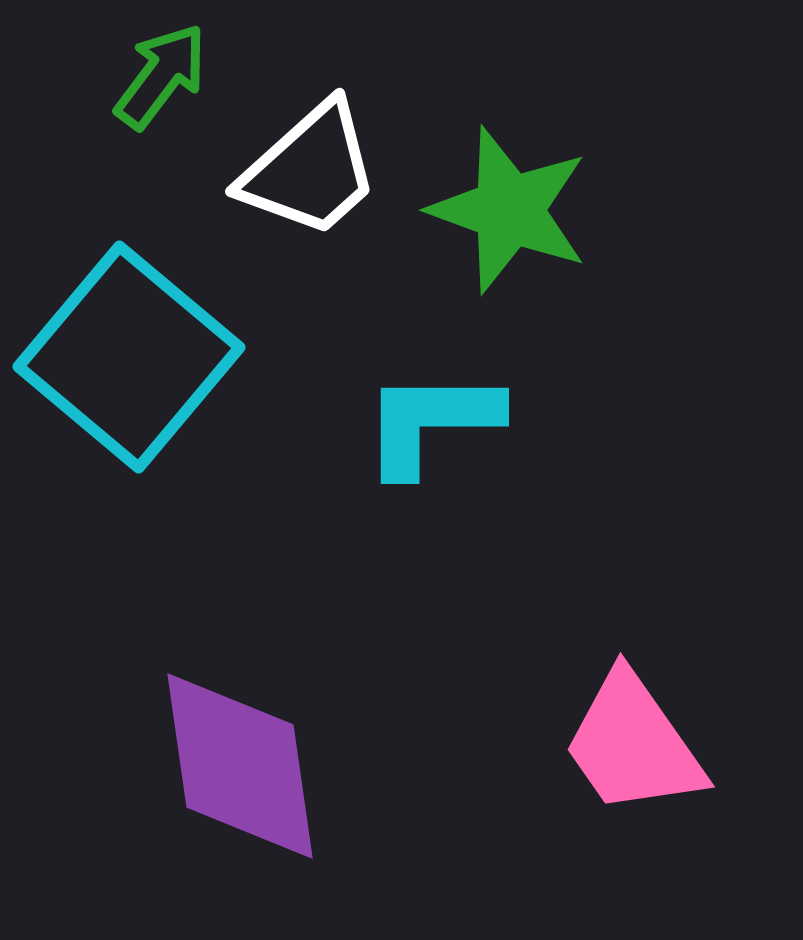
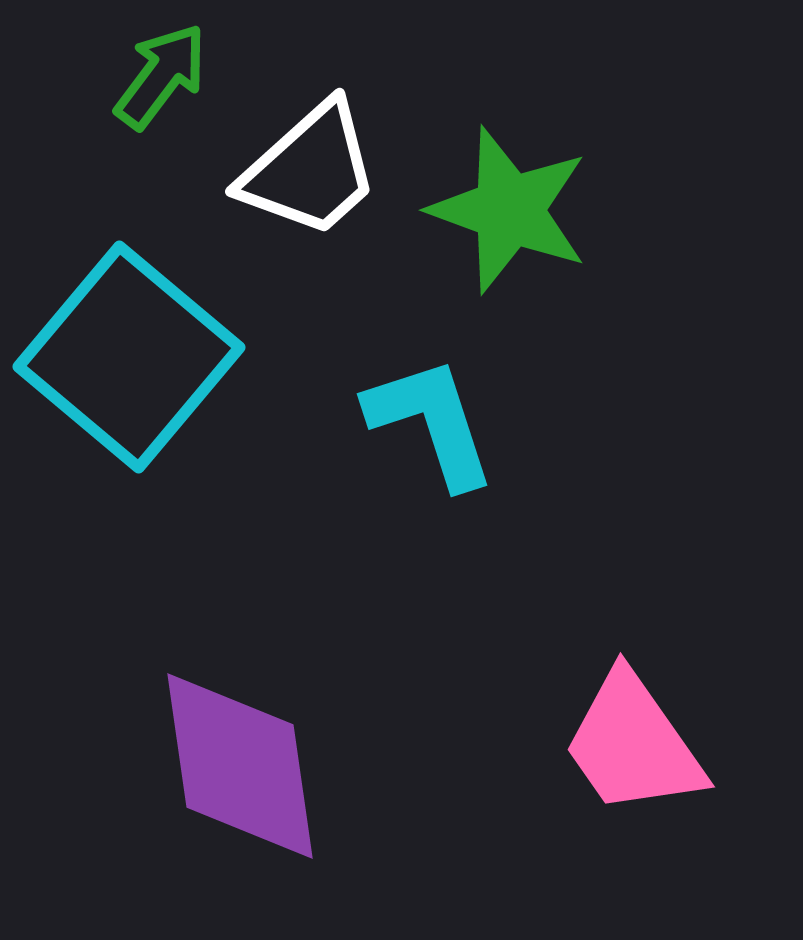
cyan L-shape: rotated 72 degrees clockwise
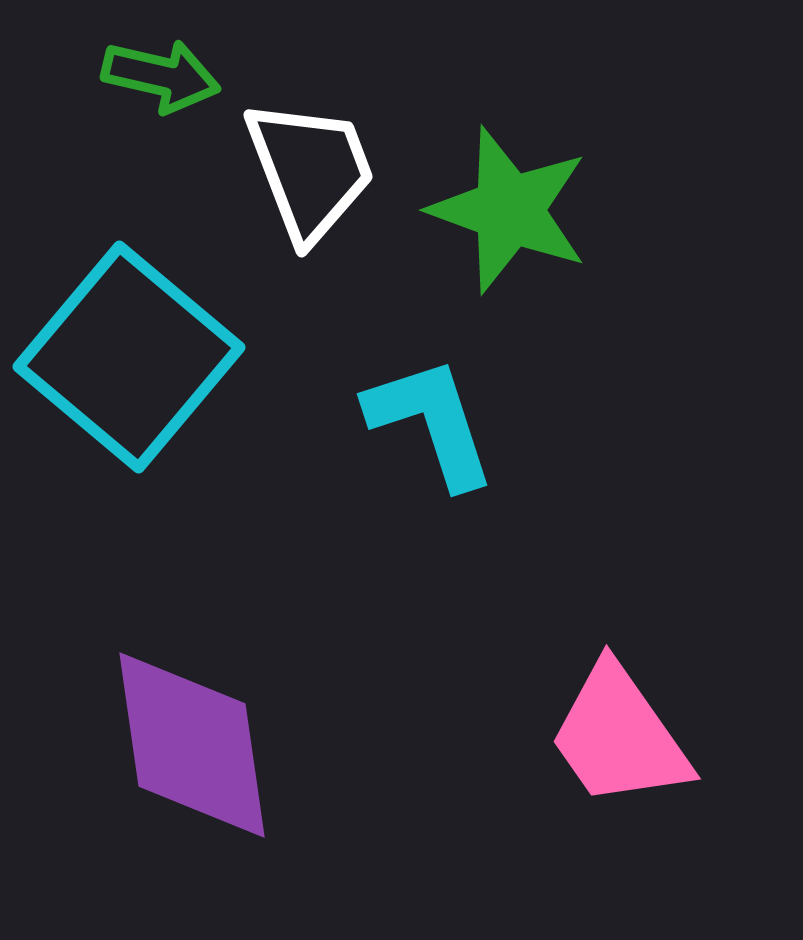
green arrow: rotated 66 degrees clockwise
white trapezoid: rotated 69 degrees counterclockwise
pink trapezoid: moved 14 px left, 8 px up
purple diamond: moved 48 px left, 21 px up
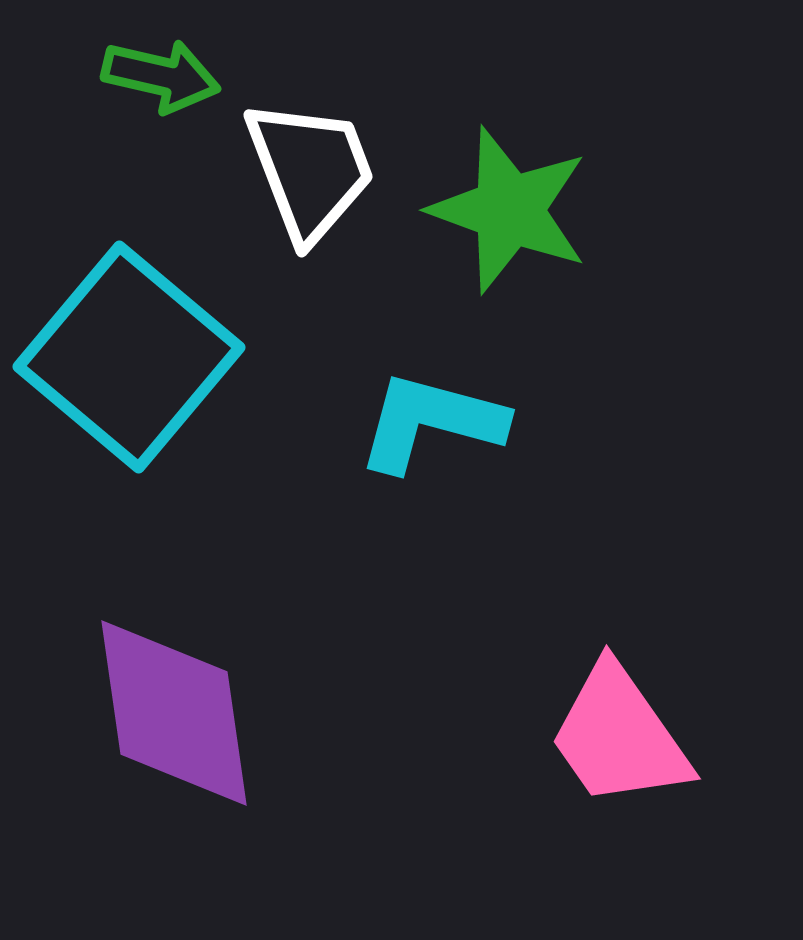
cyan L-shape: rotated 57 degrees counterclockwise
purple diamond: moved 18 px left, 32 px up
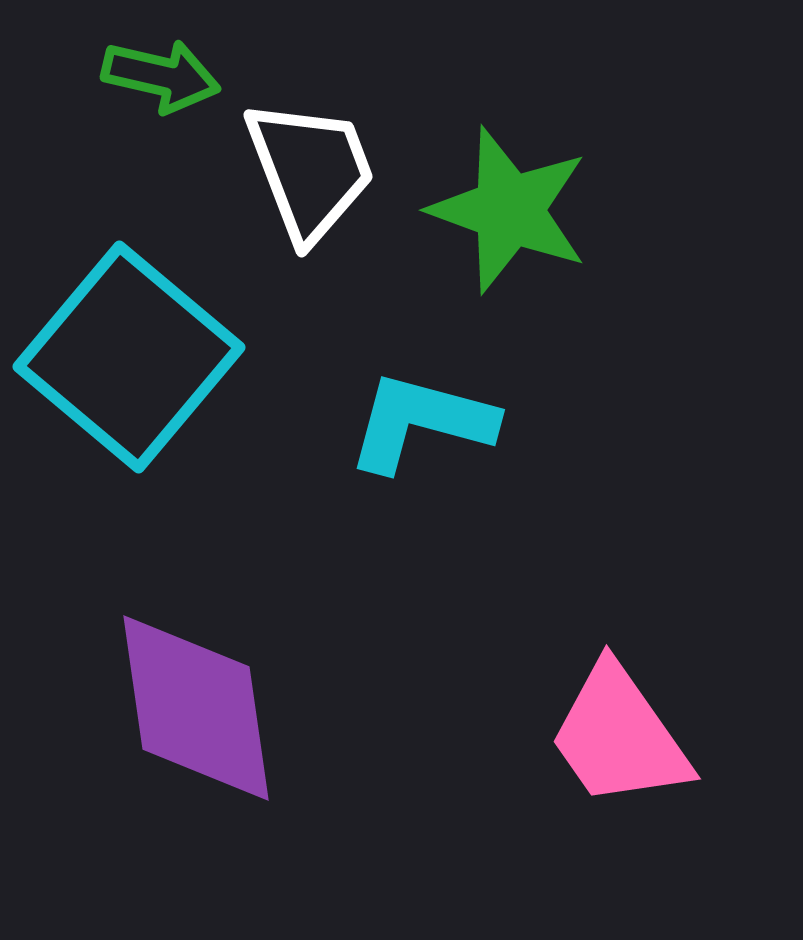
cyan L-shape: moved 10 px left
purple diamond: moved 22 px right, 5 px up
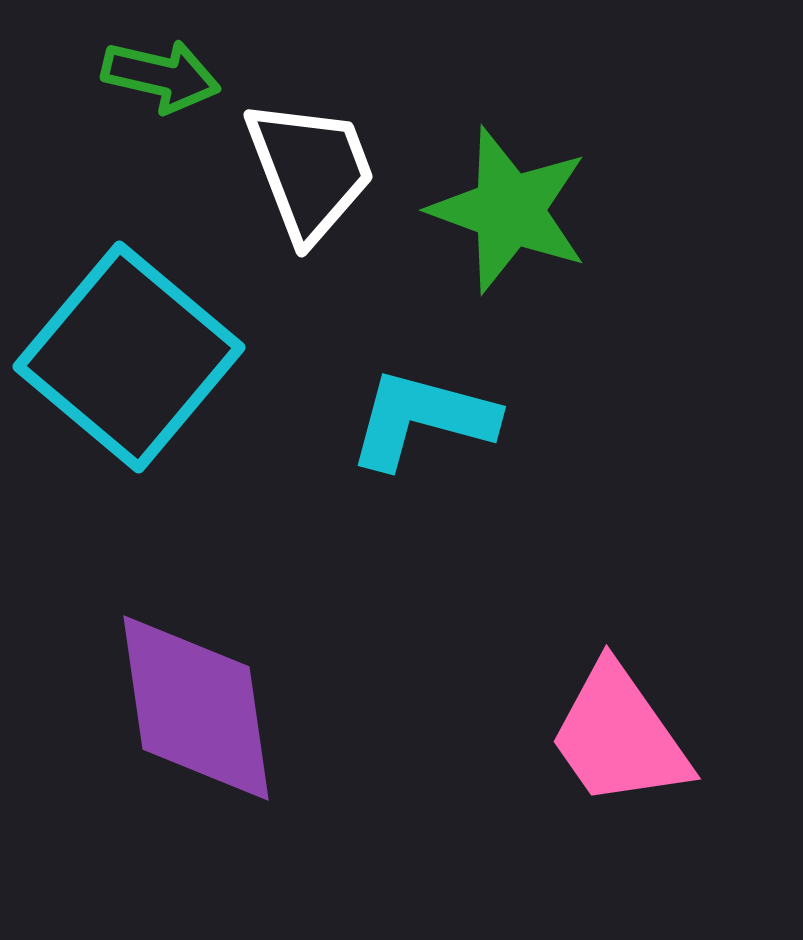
cyan L-shape: moved 1 px right, 3 px up
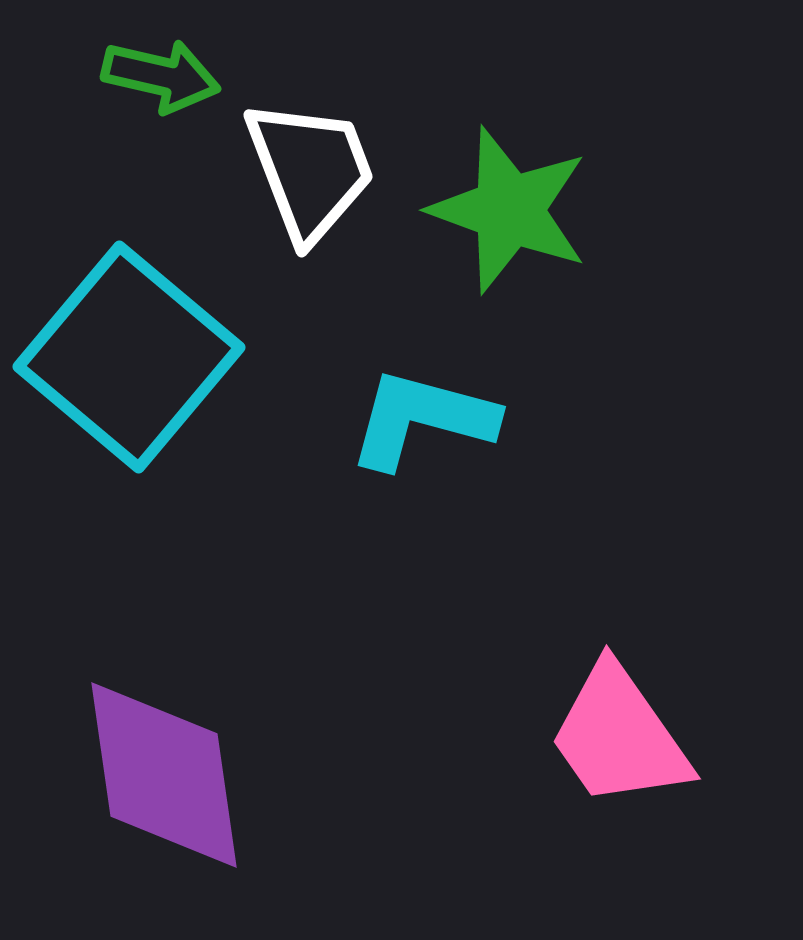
purple diamond: moved 32 px left, 67 px down
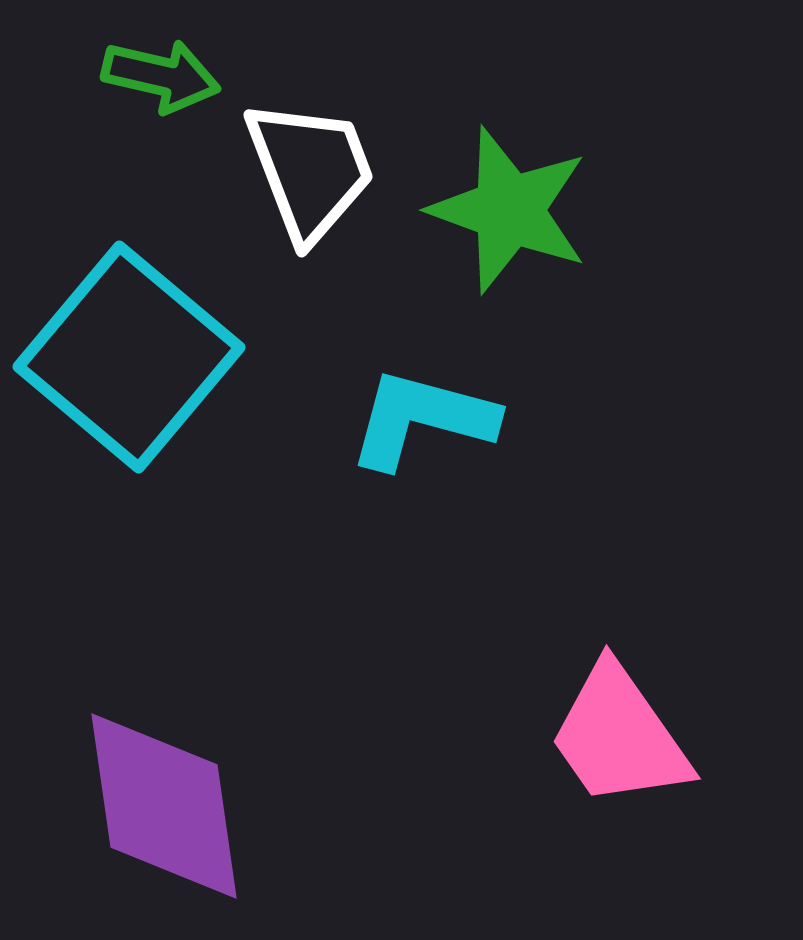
purple diamond: moved 31 px down
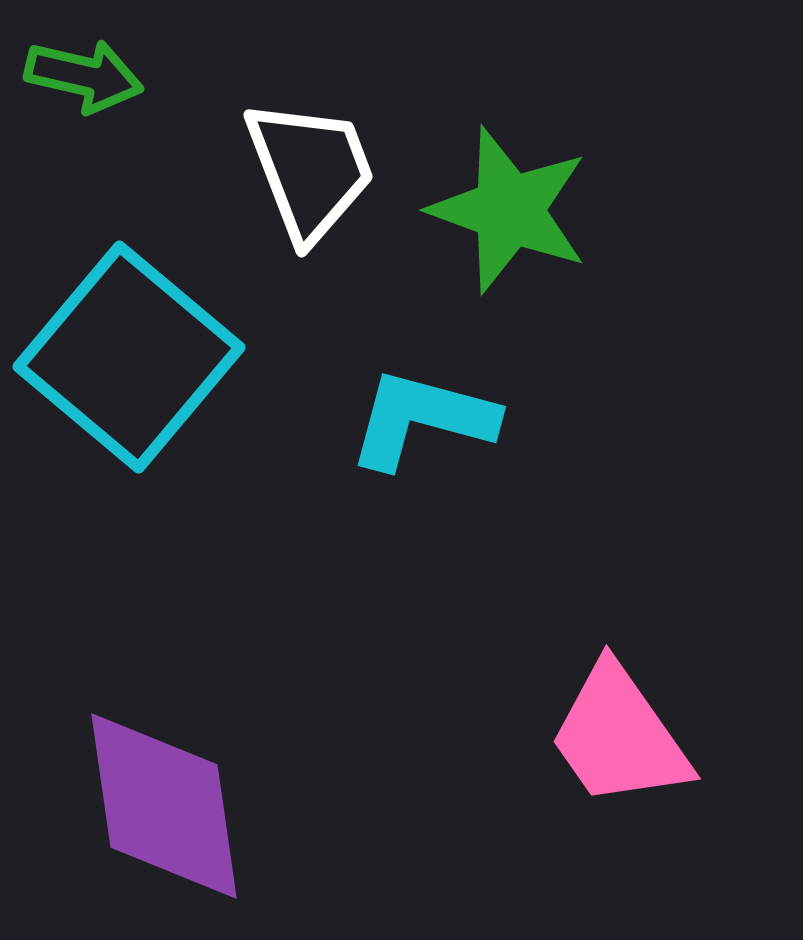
green arrow: moved 77 px left
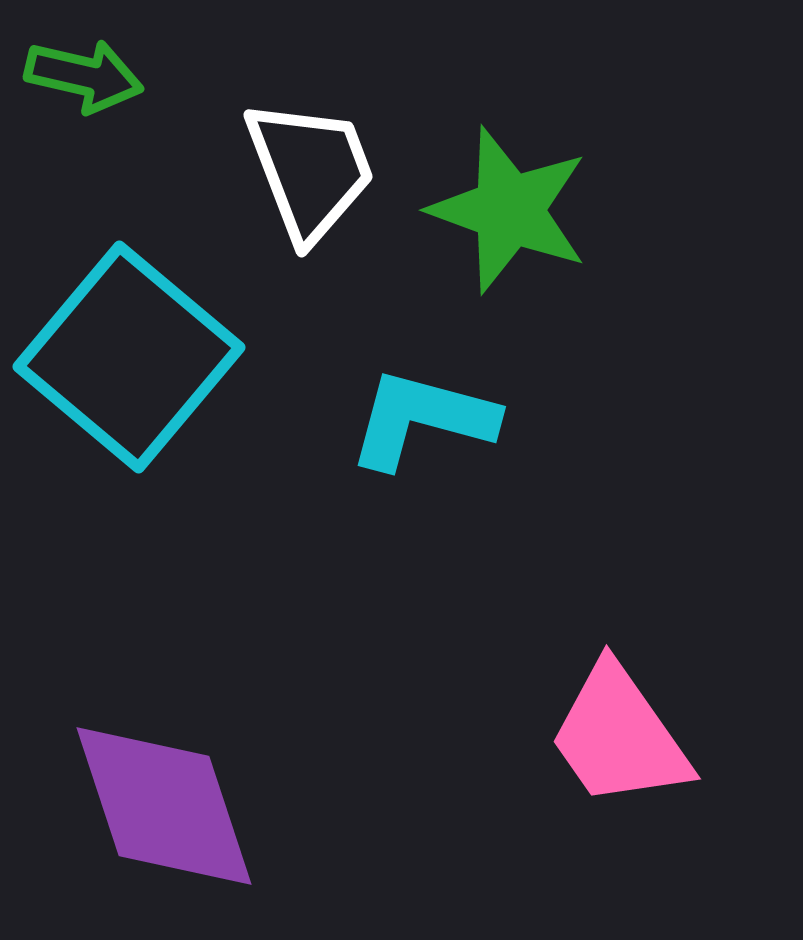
purple diamond: rotated 10 degrees counterclockwise
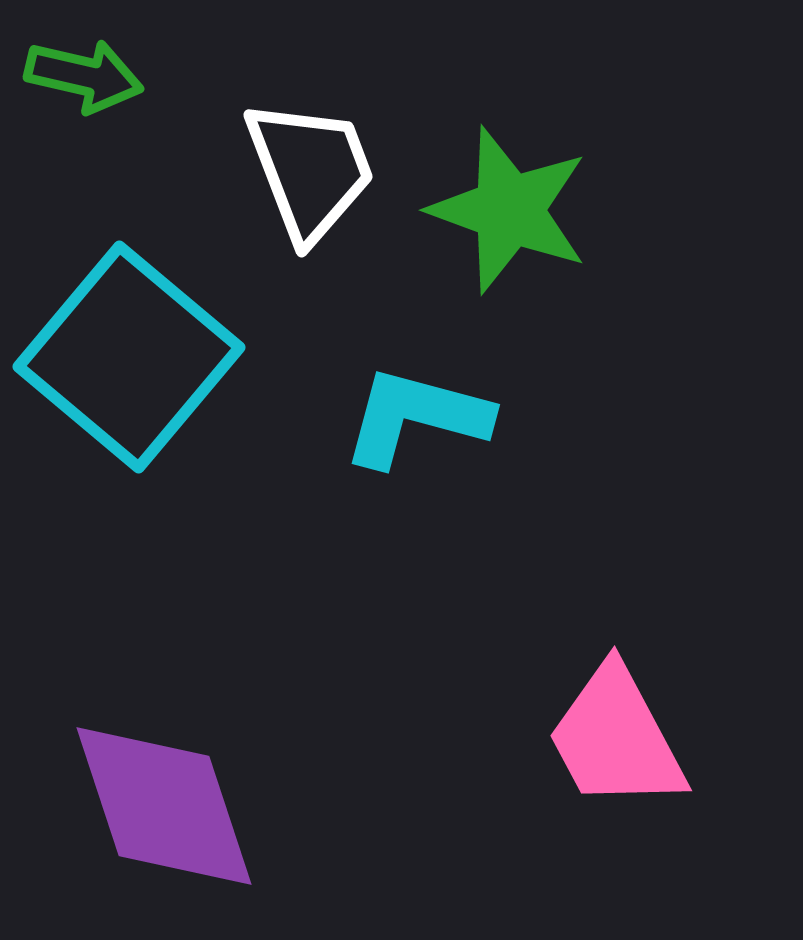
cyan L-shape: moved 6 px left, 2 px up
pink trapezoid: moved 3 px left, 2 px down; rotated 7 degrees clockwise
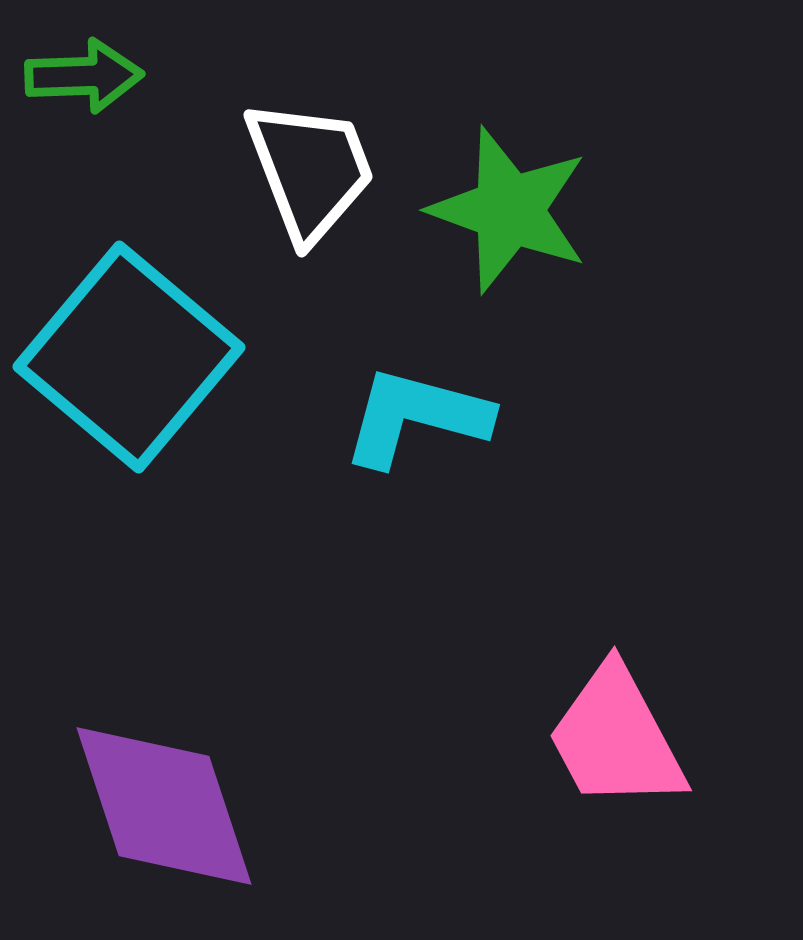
green arrow: rotated 15 degrees counterclockwise
